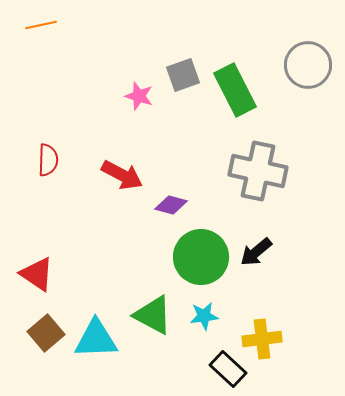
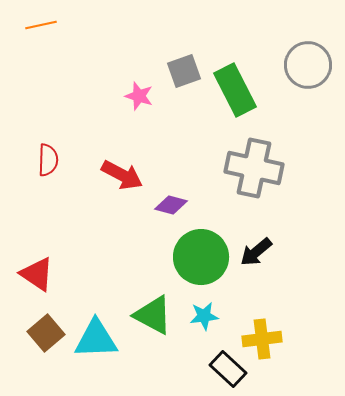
gray square: moved 1 px right, 4 px up
gray cross: moved 4 px left, 3 px up
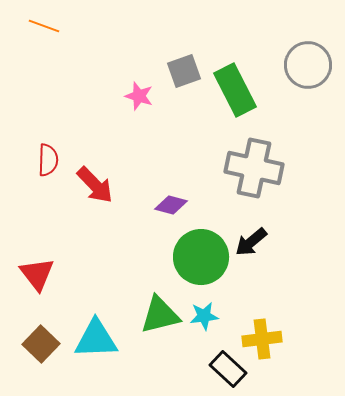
orange line: moved 3 px right, 1 px down; rotated 32 degrees clockwise
red arrow: moved 27 px left, 10 px down; rotated 18 degrees clockwise
black arrow: moved 5 px left, 10 px up
red triangle: rotated 18 degrees clockwise
green triangle: moved 7 px right; rotated 42 degrees counterclockwise
brown square: moved 5 px left, 11 px down; rotated 6 degrees counterclockwise
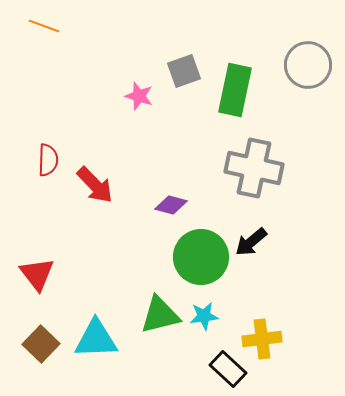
green rectangle: rotated 39 degrees clockwise
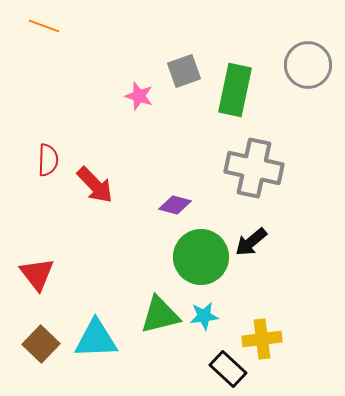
purple diamond: moved 4 px right
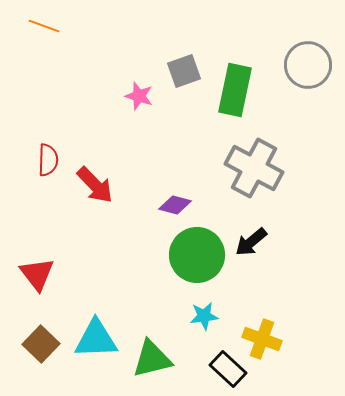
gray cross: rotated 16 degrees clockwise
green circle: moved 4 px left, 2 px up
green triangle: moved 8 px left, 44 px down
yellow cross: rotated 27 degrees clockwise
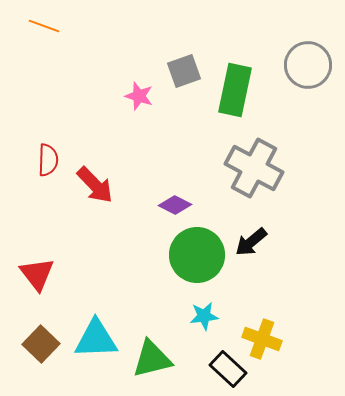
purple diamond: rotated 12 degrees clockwise
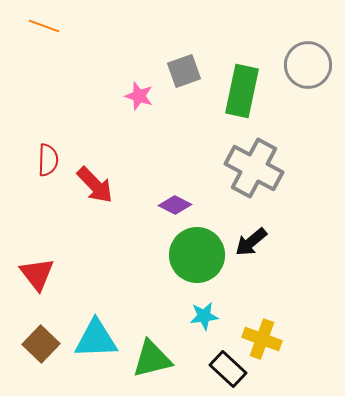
green rectangle: moved 7 px right, 1 px down
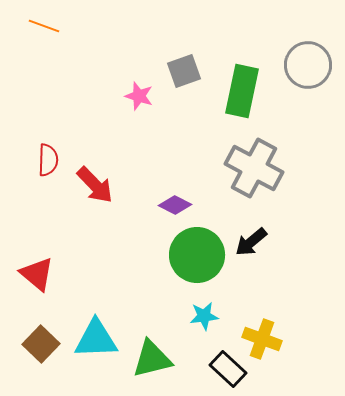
red triangle: rotated 12 degrees counterclockwise
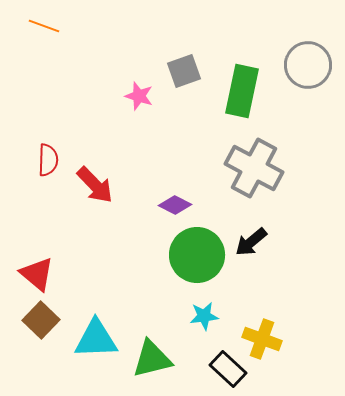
brown square: moved 24 px up
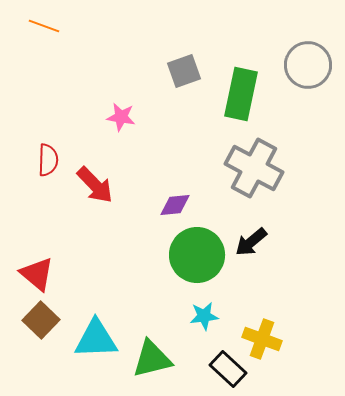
green rectangle: moved 1 px left, 3 px down
pink star: moved 18 px left, 21 px down; rotated 8 degrees counterclockwise
purple diamond: rotated 32 degrees counterclockwise
